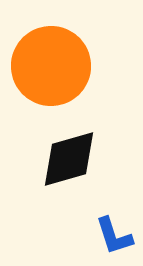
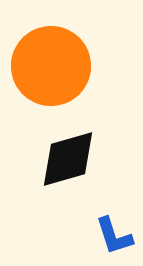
black diamond: moved 1 px left
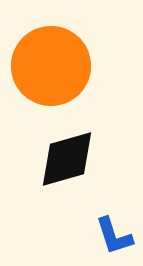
black diamond: moved 1 px left
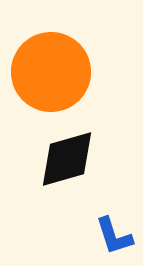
orange circle: moved 6 px down
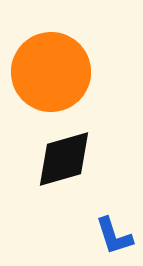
black diamond: moved 3 px left
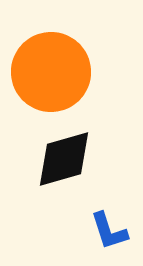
blue L-shape: moved 5 px left, 5 px up
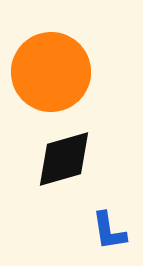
blue L-shape: rotated 9 degrees clockwise
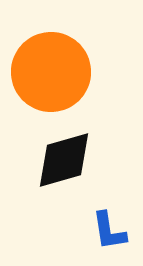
black diamond: moved 1 px down
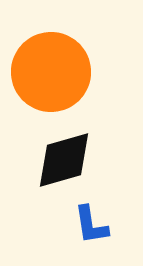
blue L-shape: moved 18 px left, 6 px up
